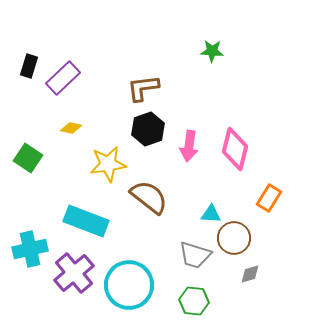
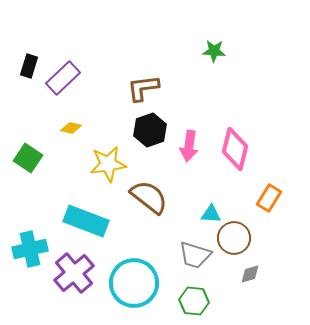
green star: moved 2 px right
black hexagon: moved 2 px right, 1 px down
cyan circle: moved 5 px right, 2 px up
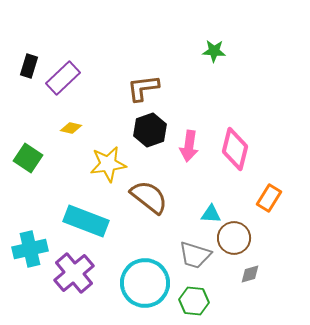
cyan circle: moved 11 px right
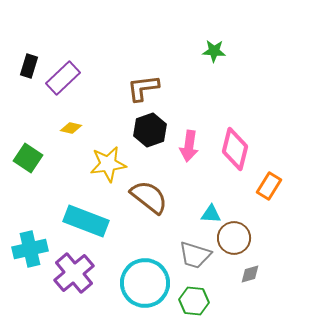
orange rectangle: moved 12 px up
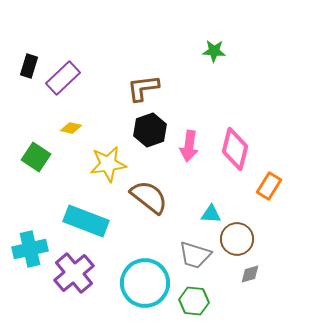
green square: moved 8 px right, 1 px up
brown circle: moved 3 px right, 1 px down
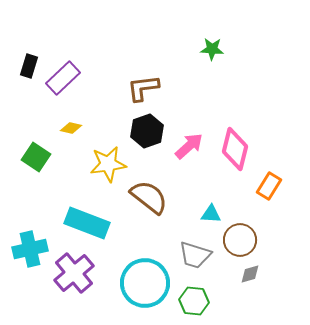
green star: moved 2 px left, 2 px up
black hexagon: moved 3 px left, 1 px down
pink arrow: rotated 140 degrees counterclockwise
cyan rectangle: moved 1 px right, 2 px down
brown circle: moved 3 px right, 1 px down
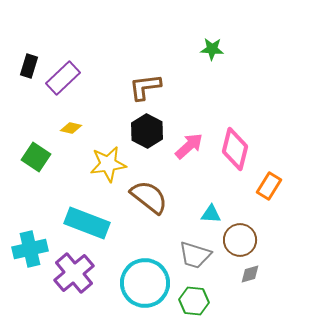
brown L-shape: moved 2 px right, 1 px up
black hexagon: rotated 12 degrees counterclockwise
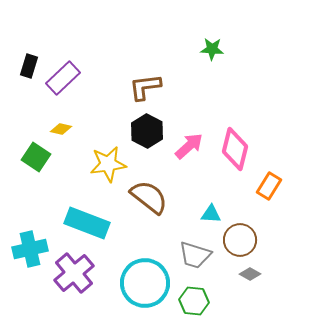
yellow diamond: moved 10 px left, 1 px down
gray diamond: rotated 45 degrees clockwise
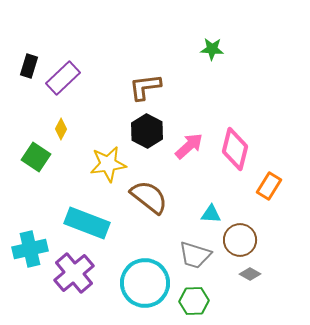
yellow diamond: rotated 75 degrees counterclockwise
green hexagon: rotated 8 degrees counterclockwise
